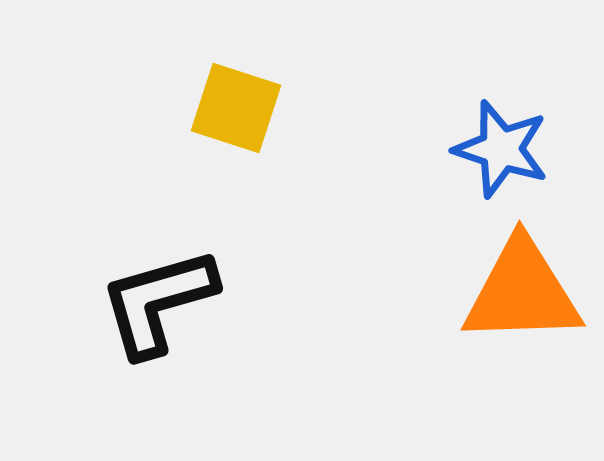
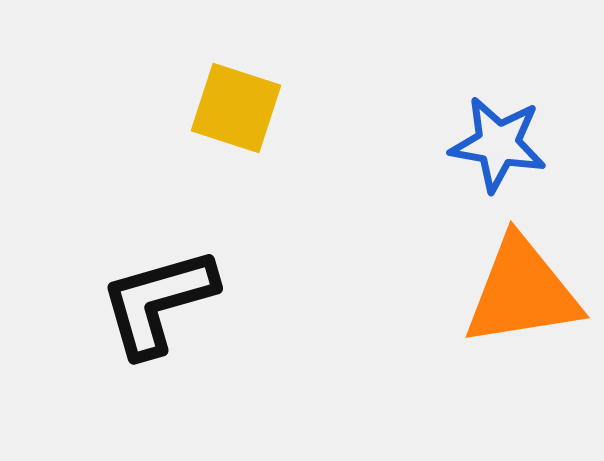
blue star: moved 3 px left, 5 px up; rotated 8 degrees counterclockwise
orange triangle: rotated 7 degrees counterclockwise
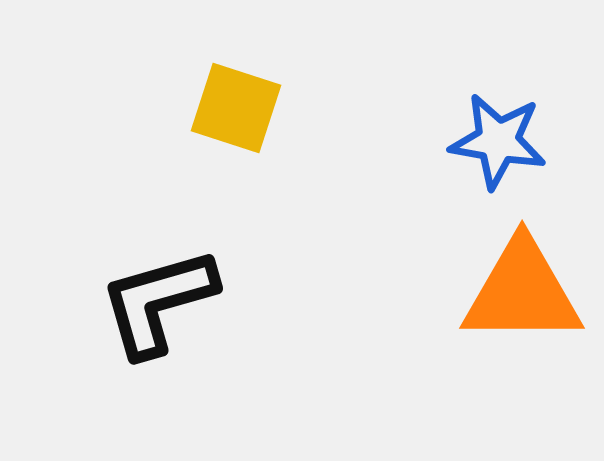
blue star: moved 3 px up
orange triangle: rotated 9 degrees clockwise
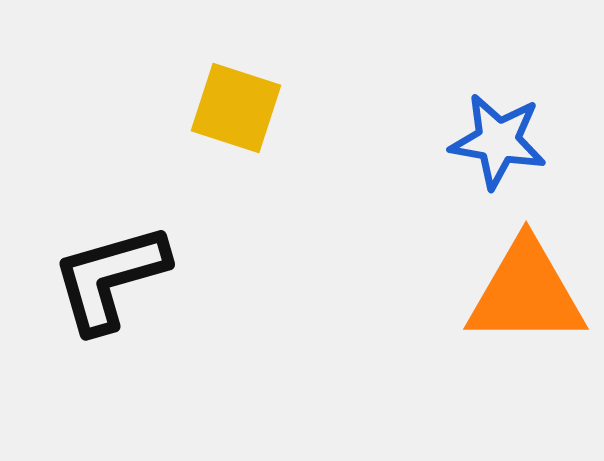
orange triangle: moved 4 px right, 1 px down
black L-shape: moved 48 px left, 24 px up
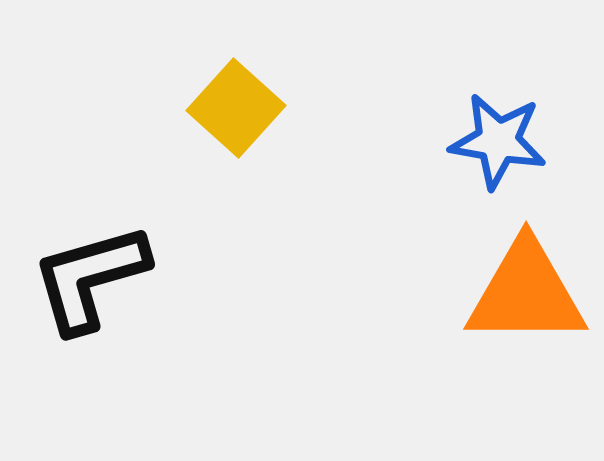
yellow square: rotated 24 degrees clockwise
black L-shape: moved 20 px left
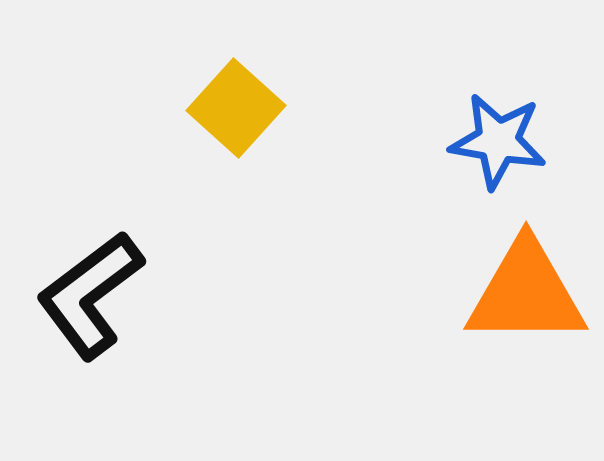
black L-shape: moved 17 px down; rotated 21 degrees counterclockwise
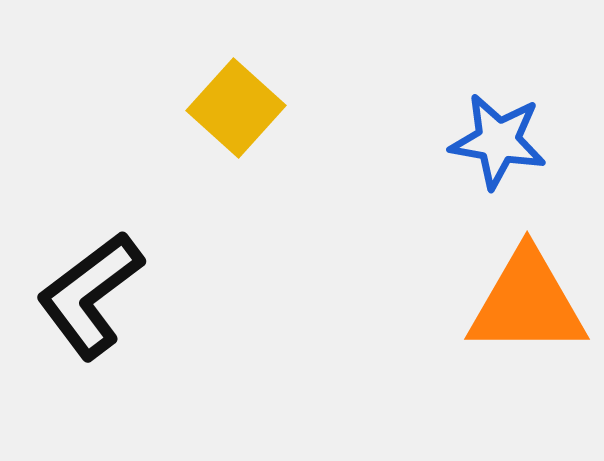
orange triangle: moved 1 px right, 10 px down
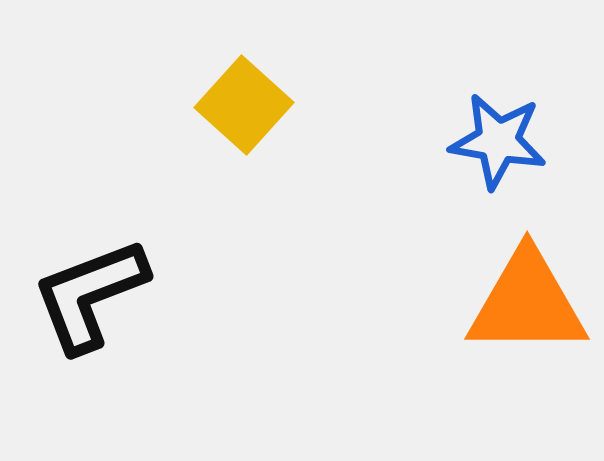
yellow square: moved 8 px right, 3 px up
black L-shape: rotated 16 degrees clockwise
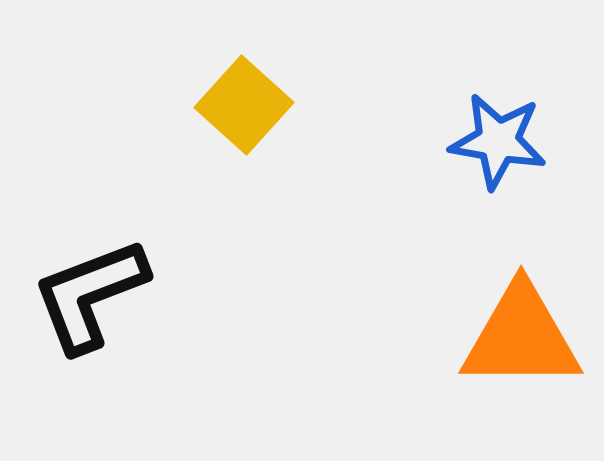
orange triangle: moved 6 px left, 34 px down
